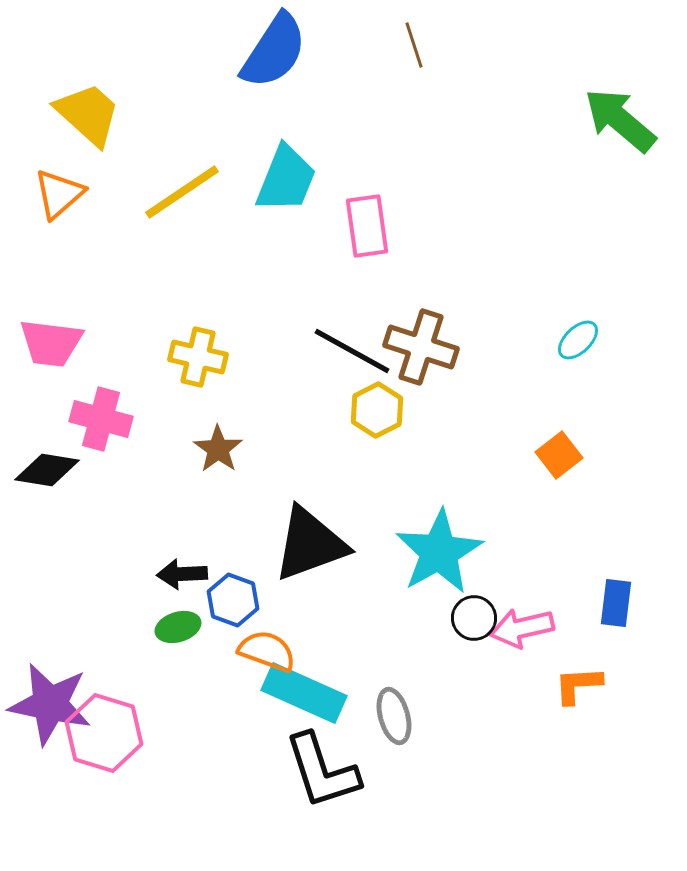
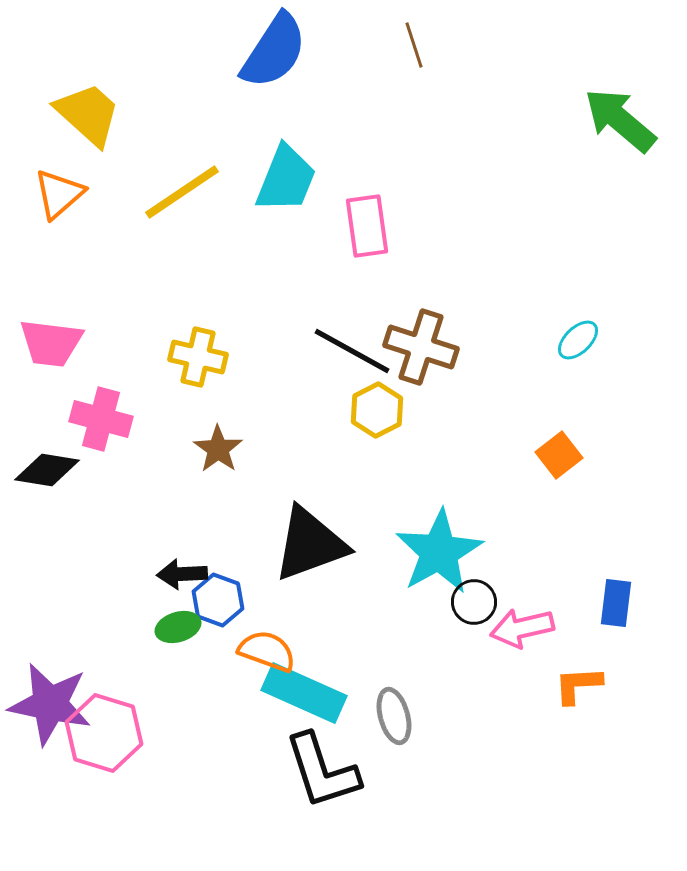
blue hexagon: moved 15 px left
black circle: moved 16 px up
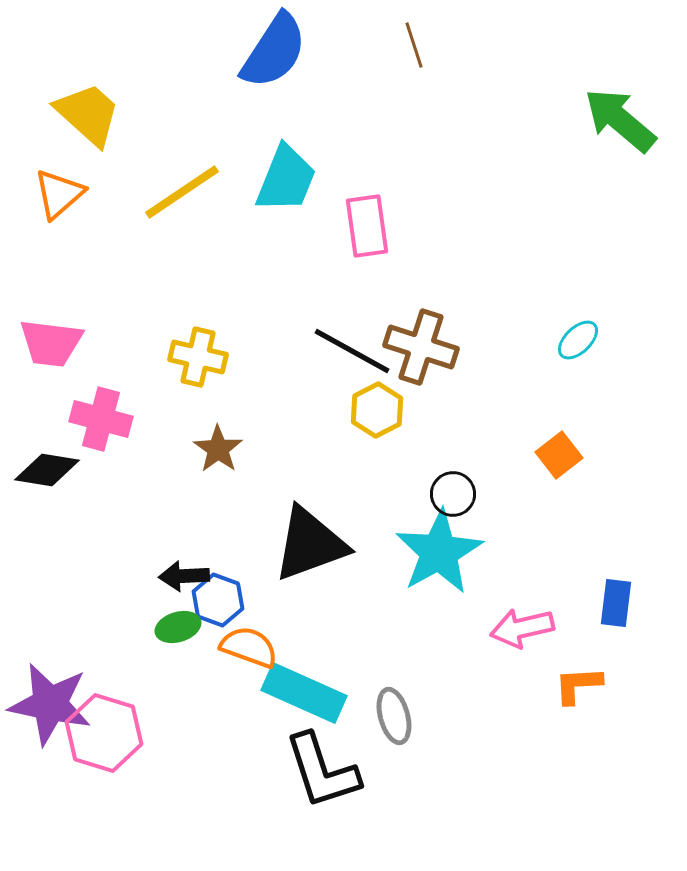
black arrow: moved 2 px right, 2 px down
black circle: moved 21 px left, 108 px up
orange semicircle: moved 18 px left, 4 px up
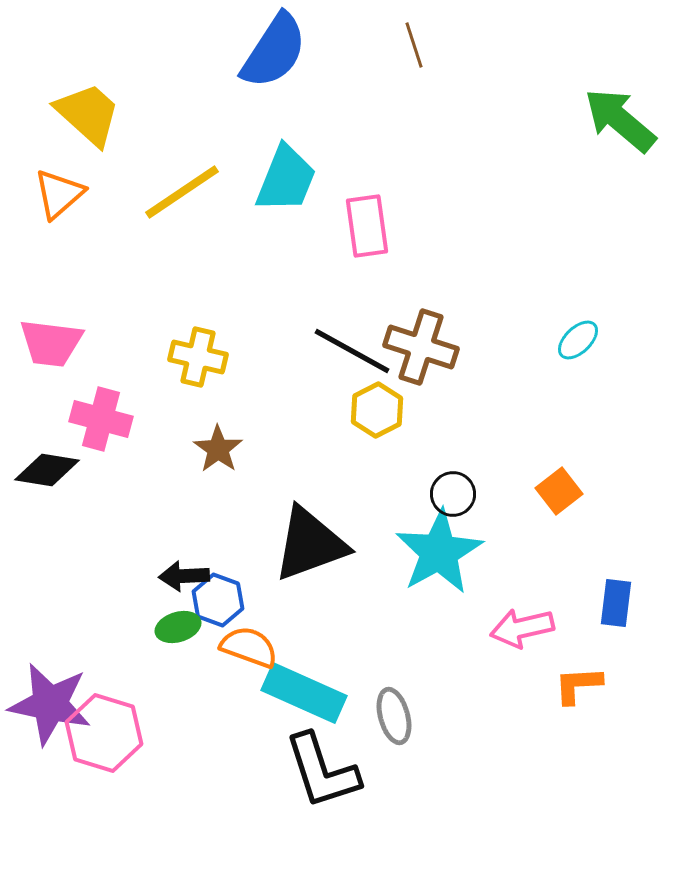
orange square: moved 36 px down
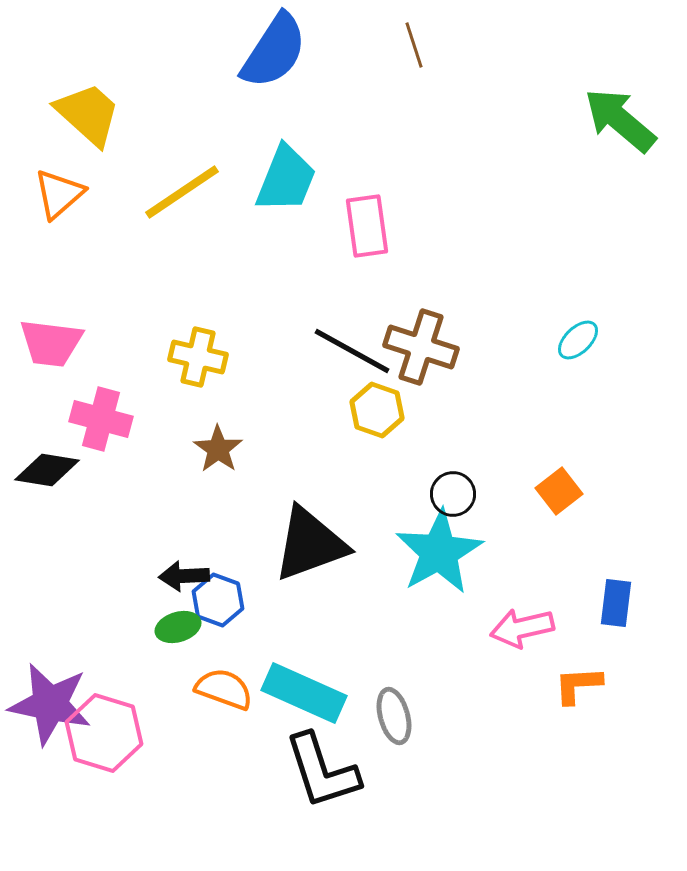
yellow hexagon: rotated 14 degrees counterclockwise
orange semicircle: moved 25 px left, 42 px down
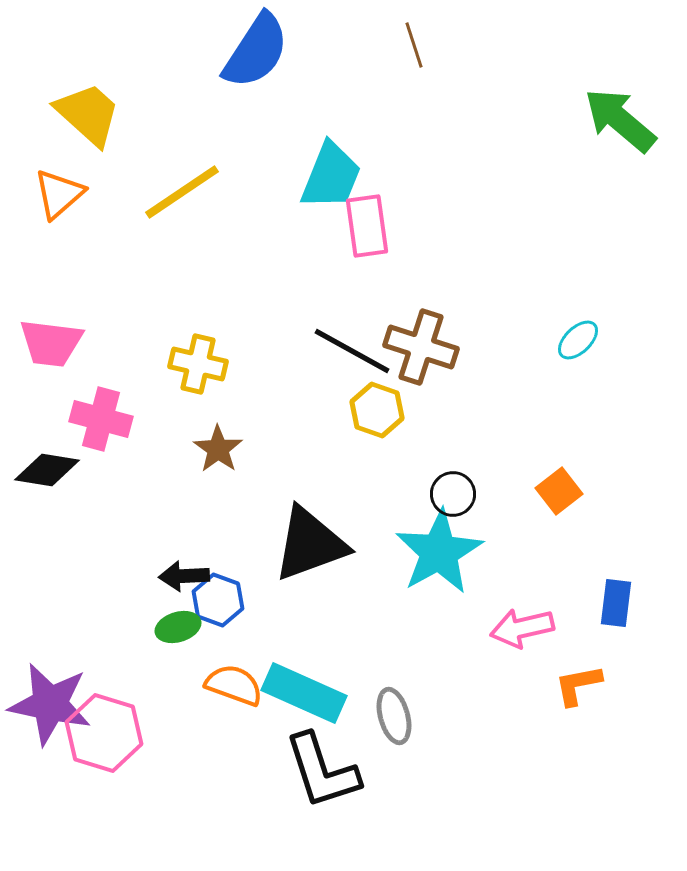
blue semicircle: moved 18 px left
cyan trapezoid: moved 45 px right, 3 px up
yellow cross: moved 7 px down
orange L-shape: rotated 8 degrees counterclockwise
orange semicircle: moved 10 px right, 4 px up
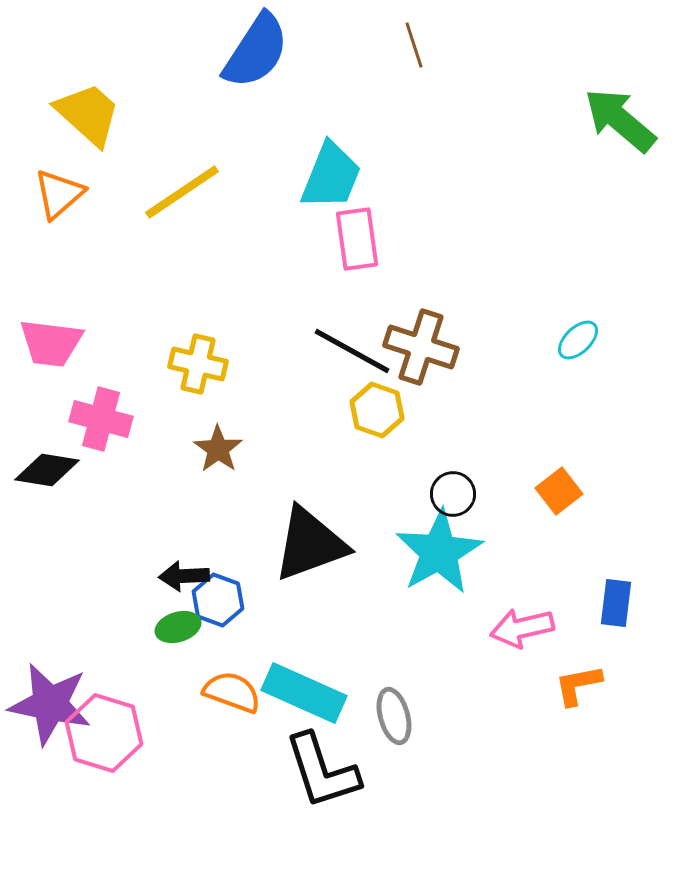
pink rectangle: moved 10 px left, 13 px down
orange semicircle: moved 2 px left, 7 px down
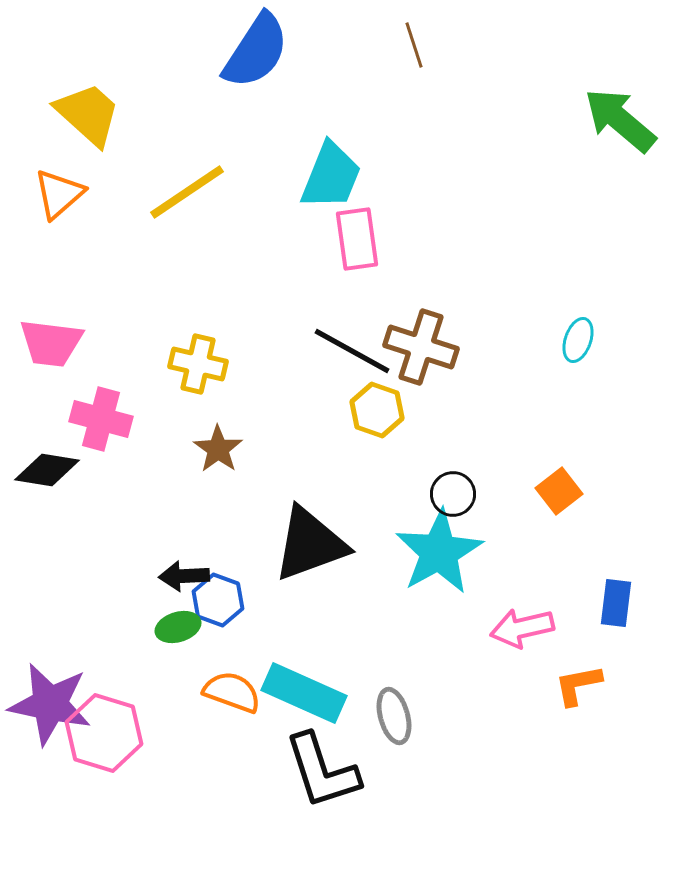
yellow line: moved 5 px right
cyan ellipse: rotated 27 degrees counterclockwise
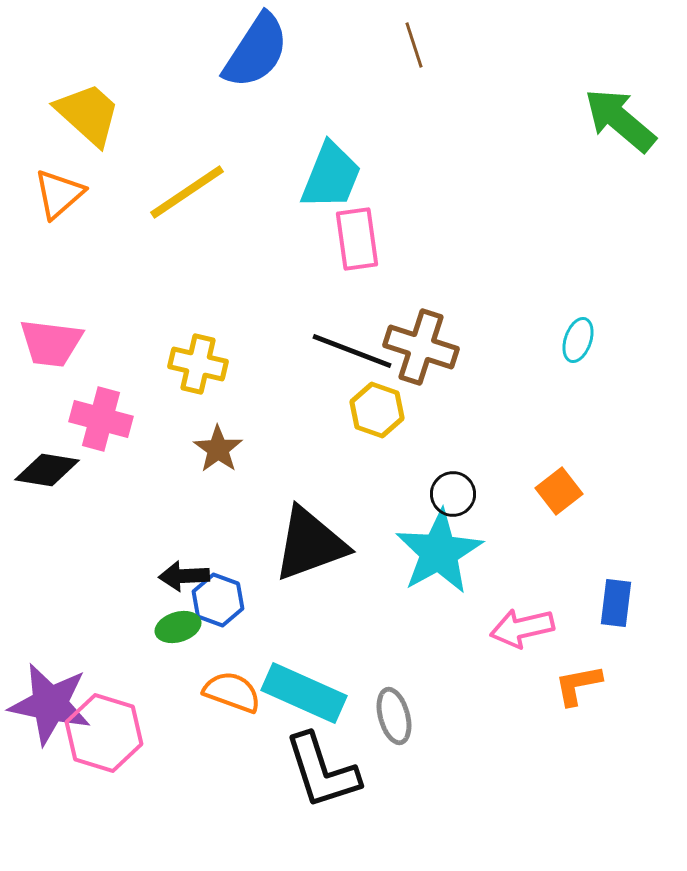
black line: rotated 8 degrees counterclockwise
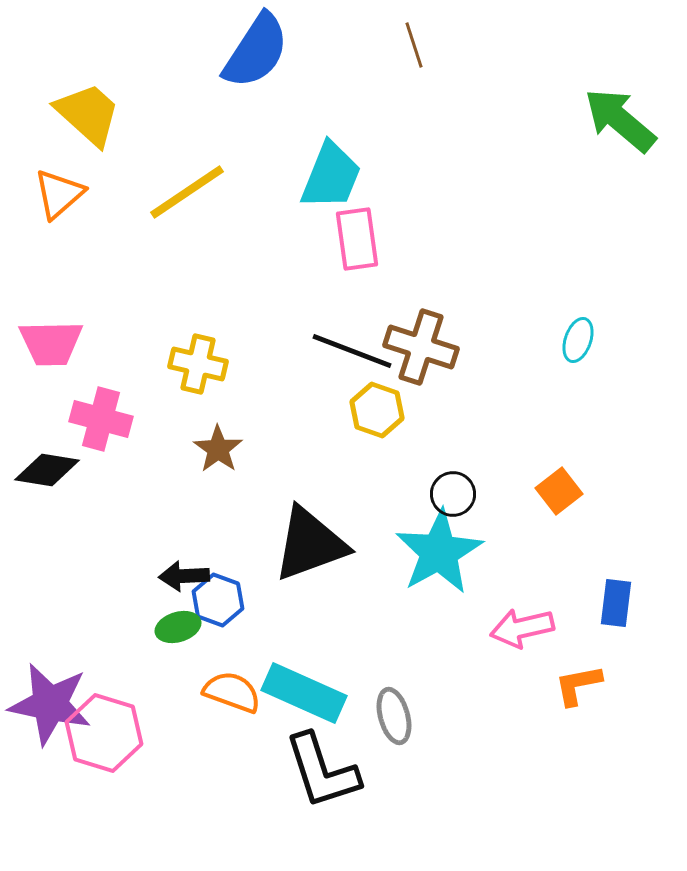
pink trapezoid: rotated 8 degrees counterclockwise
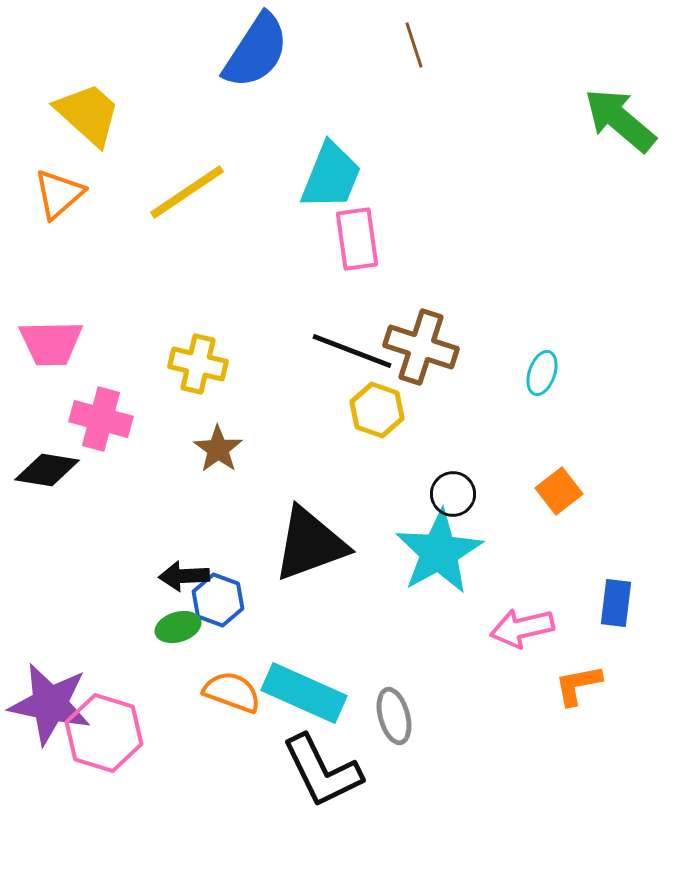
cyan ellipse: moved 36 px left, 33 px down
black L-shape: rotated 8 degrees counterclockwise
